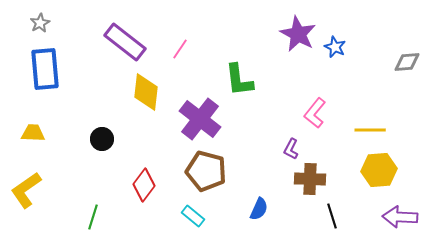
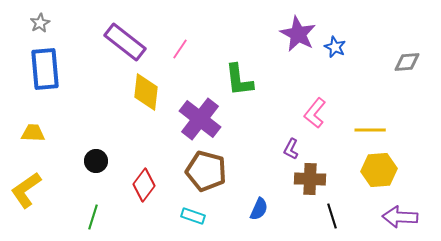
black circle: moved 6 px left, 22 px down
cyan rectangle: rotated 20 degrees counterclockwise
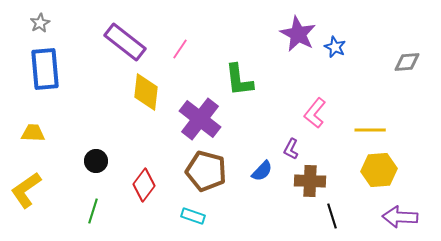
brown cross: moved 2 px down
blue semicircle: moved 3 px right, 38 px up; rotated 20 degrees clockwise
green line: moved 6 px up
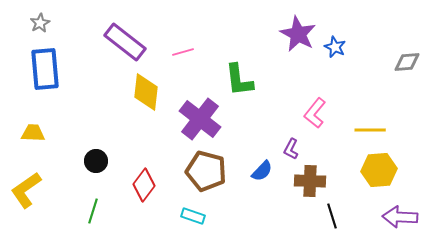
pink line: moved 3 px right, 3 px down; rotated 40 degrees clockwise
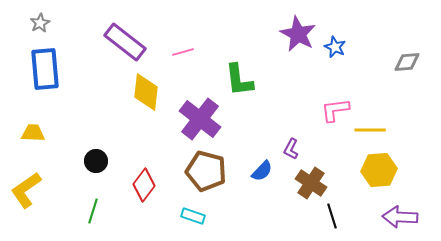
pink L-shape: moved 20 px right, 3 px up; rotated 44 degrees clockwise
brown cross: moved 1 px right, 2 px down; rotated 32 degrees clockwise
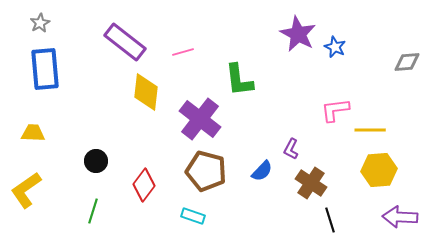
black line: moved 2 px left, 4 px down
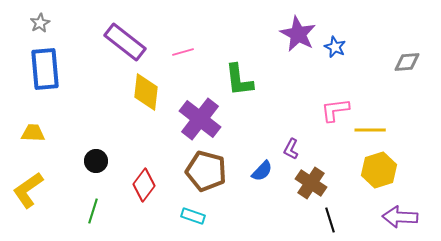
yellow hexagon: rotated 12 degrees counterclockwise
yellow L-shape: moved 2 px right
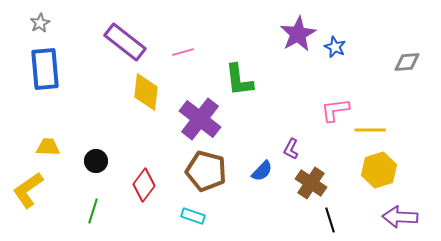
purple star: rotated 15 degrees clockwise
yellow trapezoid: moved 15 px right, 14 px down
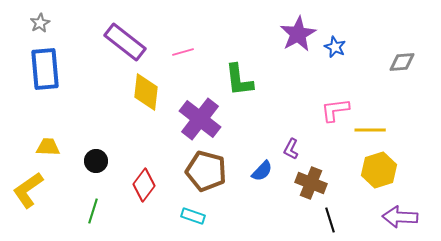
gray diamond: moved 5 px left
brown cross: rotated 12 degrees counterclockwise
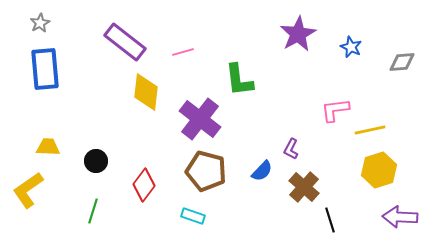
blue star: moved 16 px right
yellow line: rotated 12 degrees counterclockwise
brown cross: moved 7 px left, 4 px down; rotated 20 degrees clockwise
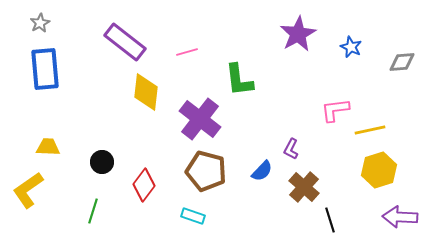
pink line: moved 4 px right
black circle: moved 6 px right, 1 px down
